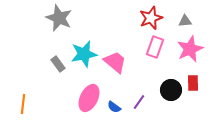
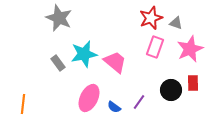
gray triangle: moved 9 px left, 2 px down; rotated 24 degrees clockwise
gray rectangle: moved 1 px up
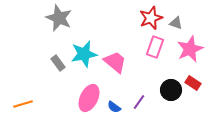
red rectangle: rotated 56 degrees counterclockwise
orange line: rotated 66 degrees clockwise
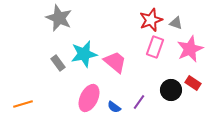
red star: moved 2 px down
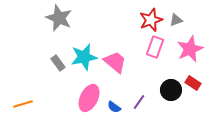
gray triangle: moved 3 px up; rotated 40 degrees counterclockwise
cyan star: moved 3 px down
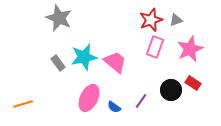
purple line: moved 2 px right, 1 px up
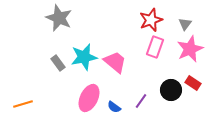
gray triangle: moved 9 px right, 4 px down; rotated 32 degrees counterclockwise
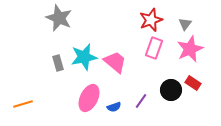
pink rectangle: moved 1 px left, 1 px down
gray rectangle: rotated 21 degrees clockwise
blue semicircle: rotated 56 degrees counterclockwise
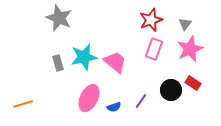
pink rectangle: moved 1 px down
